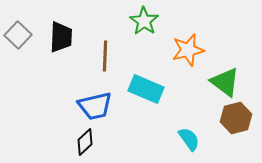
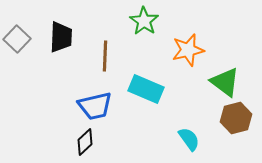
gray square: moved 1 px left, 4 px down
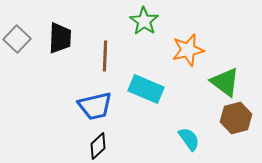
black trapezoid: moved 1 px left, 1 px down
black diamond: moved 13 px right, 4 px down
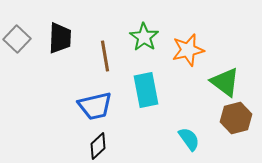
green star: moved 16 px down
brown line: rotated 12 degrees counterclockwise
cyan rectangle: moved 1 px down; rotated 56 degrees clockwise
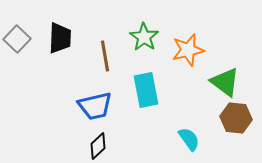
brown hexagon: rotated 20 degrees clockwise
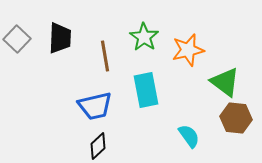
cyan semicircle: moved 3 px up
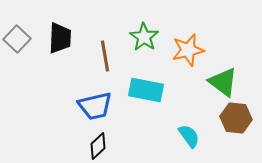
green triangle: moved 2 px left
cyan rectangle: rotated 68 degrees counterclockwise
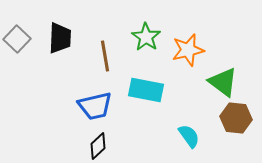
green star: moved 2 px right
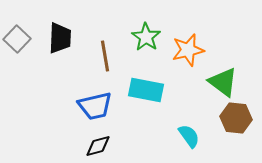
black diamond: rotated 28 degrees clockwise
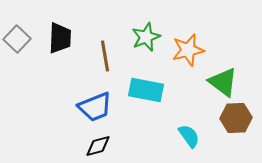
green star: rotated 16 degrees clockwise
blue trapezoid: moved 1 px down; rotated 9 degrees counterclockwise
brown hexagon: rotated 8 degrees counterclockwise
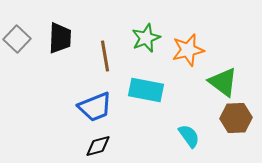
green star: moved 1 px down
